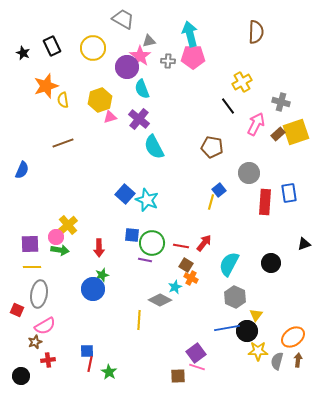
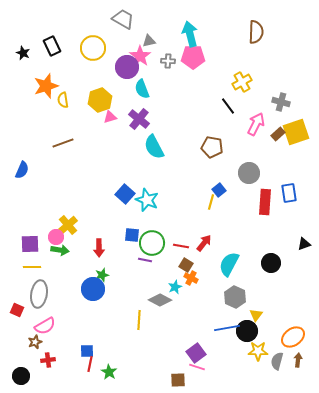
brown square at (178, 376): moved 4 px down
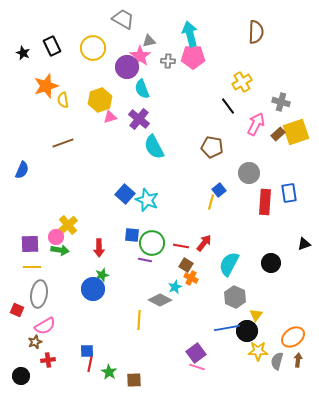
brown square at (178, 380): moved 44 px left
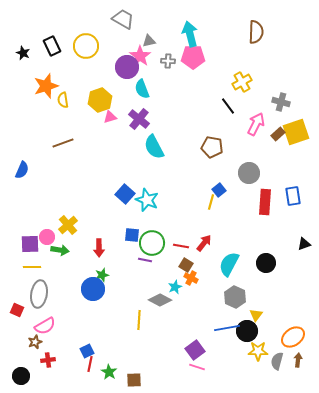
yellow circle at (93, 48): moved 7 px left, 2 px up
blue rectangle at (289, 193): moved 4 px right, 3 px down
pink circle at (56, 237): moved 9 px left
black circle at (271, 263): moved 5 px left
blue square at (87, 351): rotated 24 degrees counterclockwise
purple square at (196, 353): moved 1 px left, 3 px up
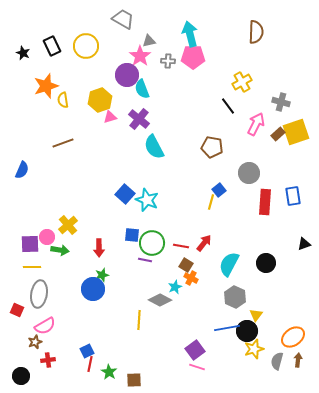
purple circle at (127, 67): moved 8 px down
yellow star at (258, 351): moved 4 px left, 2 px up; rotated 18 degrees counterclockwise
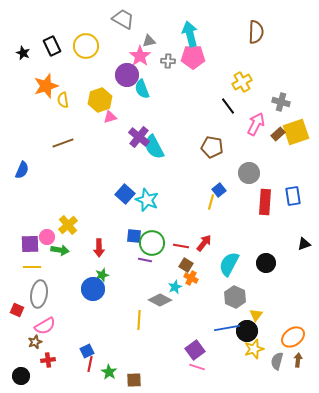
purple cross at (139, 119): moved 18 px down
blue square at (132, 235): moved 2 px right, 1 px down
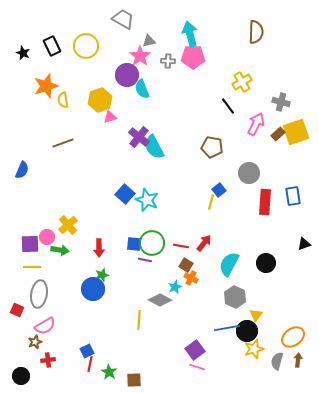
blue square at (134, 236): moved 8 px down
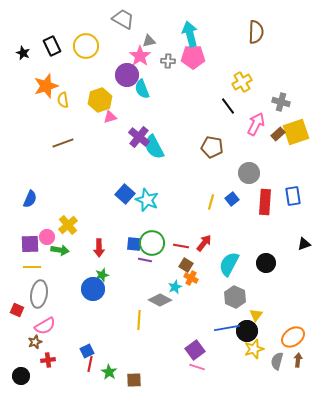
blue semicircle at (22, 170): moved 8 px right, 29 px down
blue square at (219, 190): moved 13 px right, 9 px down
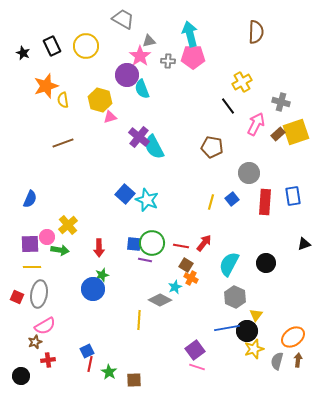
yellow hexagon at (100, 100): rotated 25 degrees counterclockwise
red square at (17, 310): moved 13 px up
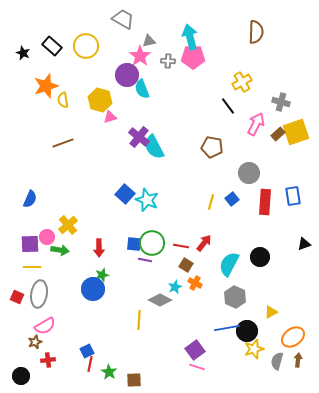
cyan arrow at (190, 34): moved 3 px down
black rectangle at (52, 46): rotated 24 degrees counterclockwise
black circle at (266, 263): moved 6 px left, 6 px up
orange cross at (191, 278): moved 4 px right, 5 px down
yellow triangle at (256, 315): moved 15 px right, 3 px up; rotated 24 degrees clockwise
